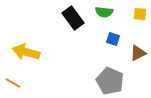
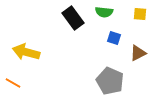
blue square: moved 1 px right, 1 px up
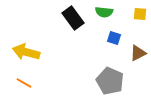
orange line: moved 11 px right
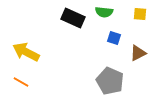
black rectangle: rotated 30 degrees counterclockwise
yellow arrow: rotated 12 degrees clockwise
orange line: moved 3 px left, 1 px up
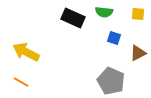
yellow square: moved 2 px left
gray pentagon: moved 1 px right
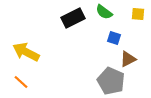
green semicircle: rotated 30 degrees clockwise
black rectangle: rotated 50 degrees counterclockwise
brown triangle: moved 10 px left, 6 px down
orange line: rotated 14 degrees clockwise
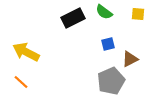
blue square: moved 6 px left, 6 px down; rotated 32 degrees counterclockwise
brown triangle: moved 2 px right
gray pentagon: rotated 24 degrees clockwise
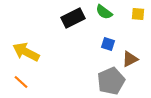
blue square: rotated 32 degrees clockwise
